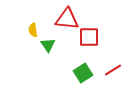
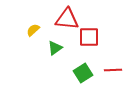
yellow semicircle: rotated 56 degrees clockwise
green triangle: moved 7 px right, 3 px down; rotated 28 degrees clockwise
red line: rotated 30 degrees clockwise
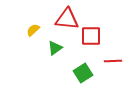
red square: moved 2 px right, 1 px up
red line: moved 9 px up
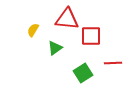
yellow semicircle: rotated 16 degrees counterclockwise
red line: moved 2 px down
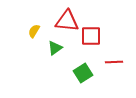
red triangle: moved 2 px down
yellow semicircle: moved 1 px right, 1 px down
red line: moved 1 px right, 1 px up
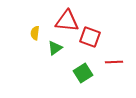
yellow semicircle: moved 1 px right, 2 px down; rotated 24 degrees counterclockwise
red square: moved 1 px left, 1 px down; rotated 20 degrees clockwise
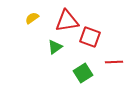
red triangle: rotated 15 degrees counterclockwise
yellow semicircle: moved 3 px left, 15 px up; rotated 48 degrees clockwise
green triangle: moved 1 px up
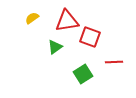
green square: moved 1 px down
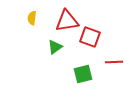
yellow semicircle: rotated 48 degrees counterclockwise
green square: rotated 18 degrees clockwise
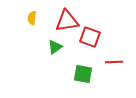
green square: rotated 24 degrees clockwise
